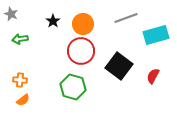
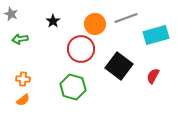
orange circle: moved 12 px right
red circle: moved 2 px up
orange cross: moved 3 px right, 1 px up
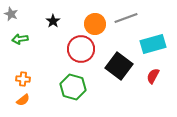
cyan rectangle: moved 3 px left, 9 px down
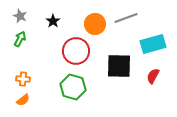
gray star: moved 9 px right, 2 px down
green arrow: rotated 126 degrees clockwise
red circle: moved 5 px left, 2 px down
black square: rotated 36 degrees counterclockwise
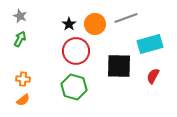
black star: moved 16 px right, 3 px down
cyan rectangle: moved 3 px left
green hexagon: moved 1 px right
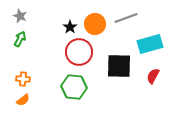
black star: moved 1 px right, 3 px down
red circle: moved 3 px right, 1 px down
green hexagon: rotated 10 degrees counterclockwise
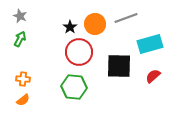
red semicircle: rotated 21 degrees clockwise
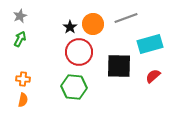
gray star: rotated 24 degrees clockwise
orange circle: moved 2 px left
orange semicircle: rotated 40 degrees counterclockwise
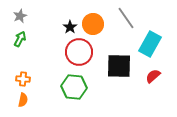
gray line: rotated 75 degrees clockwise
cyan rectangle: rotated 45 degrees counterclockwise
